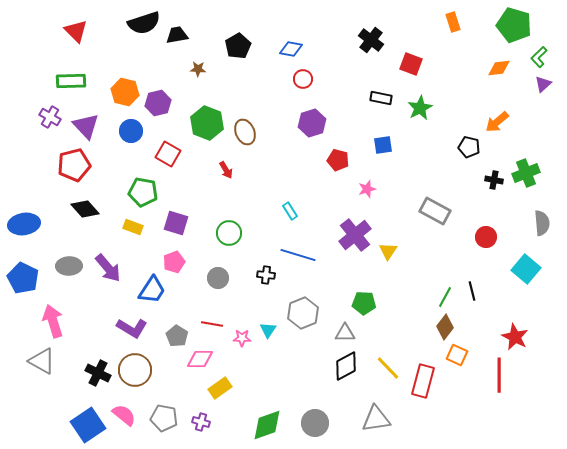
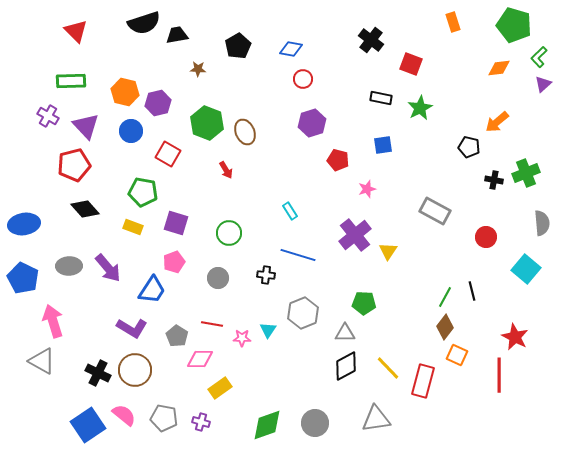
purple cross at (50, 117): moved 2 px left, 1 px up
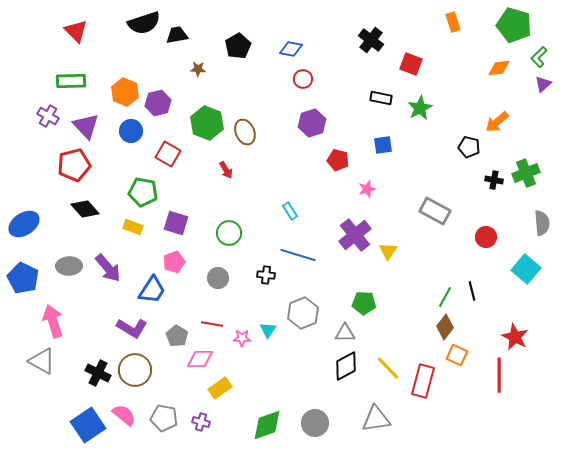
orange hexagon at (125, 92): rotated 8 degrees clockwise
blue ellipse at (24, 224): rotated 24 degrees counterclockwise
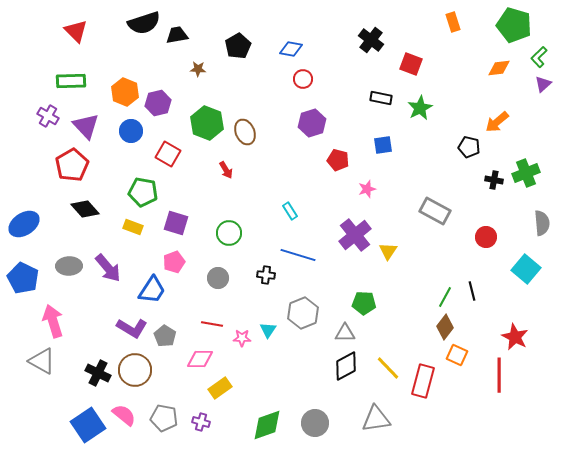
red pentagon at (74, 165): moved 2 px left; rotated 16 degrees counterclockwise
gray pentagon at (177, 336): moved 12 px left
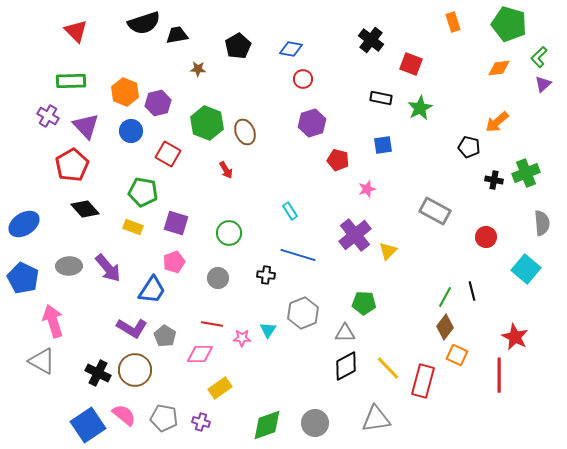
green pentagon at (514, 25): moved 5 px left, 1 px up
yellow triangle at (388, 251): rotated 12 degrees clockwise
pink diamond at (200, 359): moved 5 px up
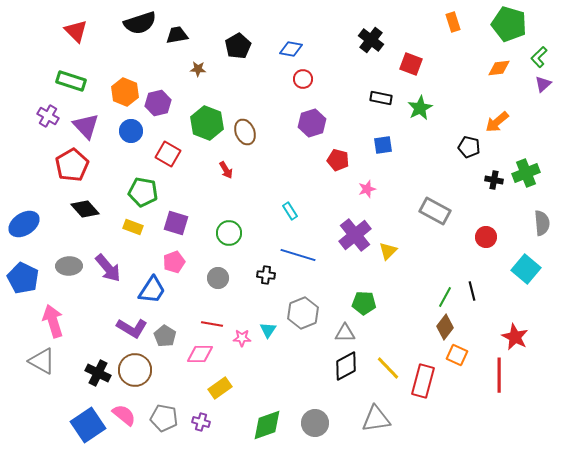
black semicircle at (144, 23): moved 4 px left
green rectangle at (71, 81): rotated 20 degrees clockwise
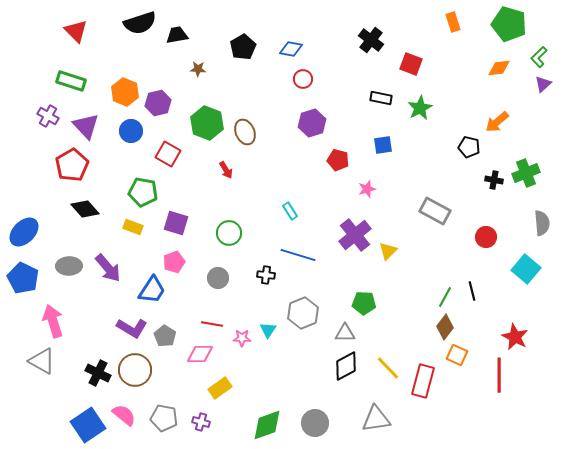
black pentagon at (238, 46): moved 5 px right, 1 px down
blue ellipse at (24, 224): moved 8 px down; rotated 12 degrees counterclockwise
